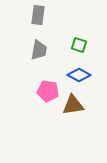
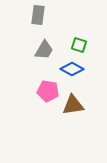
gray trapezoid: moved 5 px right; rotated 20 degrees clockwise
blue diamond: moved 7 px left, 6 px up
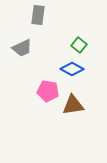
green square: rotated 21 degrees clockwise
gray trapezoid: moved 22 px left, 2 px up; rotated 35 degrees clockwise
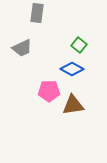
gray rectangle: moved 1 px left, 2 px up
pink pentagon: moved 1 px right; rotated 10 degrees counterclockwise
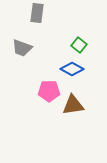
gray trapezoid: rotated 45 degrees clockwise
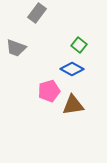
gray rectangle: rotated 30 degrees clockwise
gray trapezoid: moved 6 px left
pink pentagon: rotated 15 degrees counterclockwise
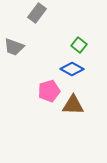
gray trapezoid: moved 2 px left, 1 px up
brown triangle: rotated 10 degrees clockwise
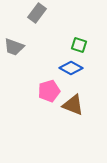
green square: rotated 21 degrees counterclockwise
blue diamond: moved 1 px left, 1 px up
brown triangle: rotated 20 degrees clockwise
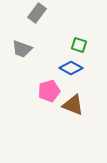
gray trapezoid: moved 8 px right, 2 px down
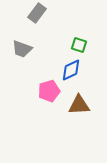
blue diamond: moved 2 px down; rotated 55 degrees counterclockwise
brown triangle: moved 6 px right; rotated 25 degrees counterclockwise
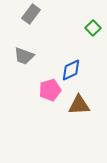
gray rectangle: moved 6 px left, 1 px down
green square: moved 14 px right, 17 px up; rotated 28 degrees clockwise
gray trapezoid: moved 2 px right, 7 px down
pink pentagon: moved 1 px right, 1 px up
